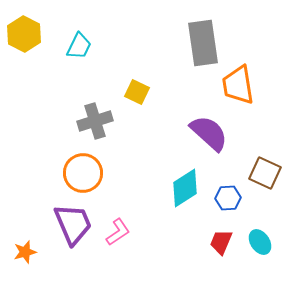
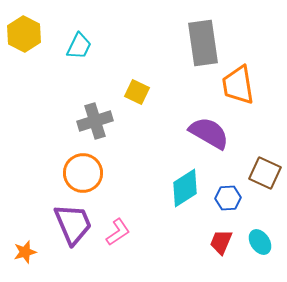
purple semicircle: rotated 12 degrees counterclockwise
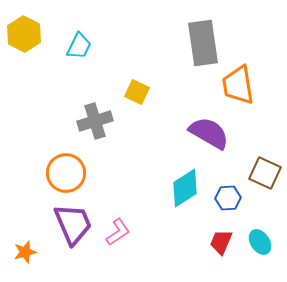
orange circle: moved 17 px left
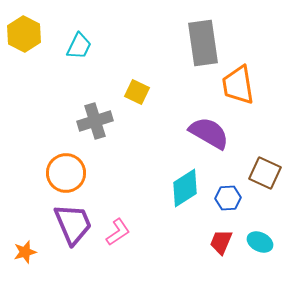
cyan ellipse: rotated 30 degrees counterclockwise
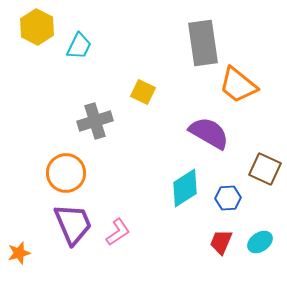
yellow hexagon: moved 13 px right, 7 px up
orange trapezoid: rotated 42 degrees counterclockwise
yellow square: moved 6 px right
brown square: moved 4 px up
cyan ellipse: rotated 60 degrees counterclockwise
orange star: moved 6 px left, 1 px down
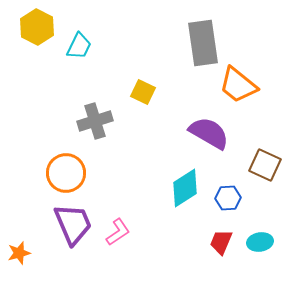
brown square: moved 4 px up
cyan ellipse: rotated 25 degrees clockwise
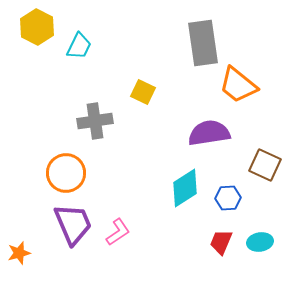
gray cross: rotated 8 degrees clockwise
purple semicircle: rotated 39 degrees counterclockwise
